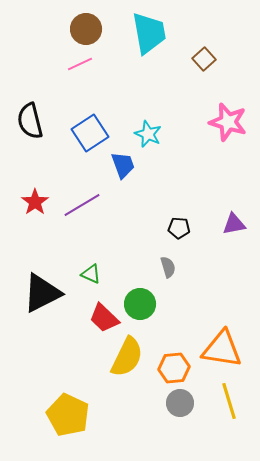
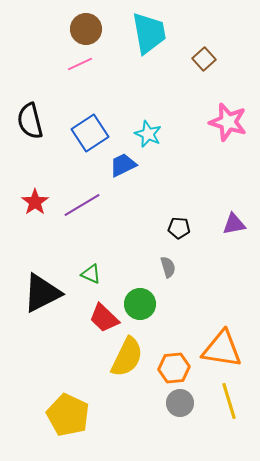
blue trapezoid: rotated 96 degrees counterclockwise
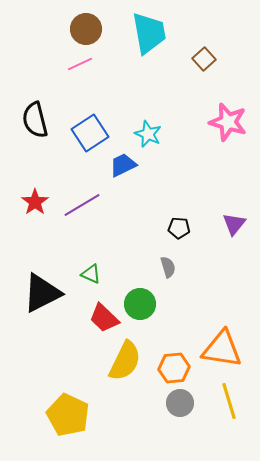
black semicircle: moved 5 px right, 1 px up
purple triangle: rotated 40 degrees counterclockwise
yellow semicircle: moved 2 px left, 4 px down
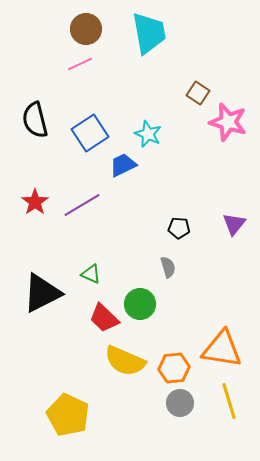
brown square: moved 6 px left, 34 px down; rotated 15 degrees counterclockwise
yellow semicircle: rotated 87 degrees clockwise
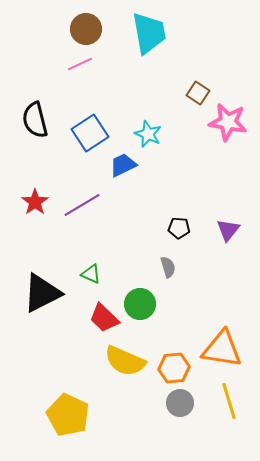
pink star: rotated 6 degrees counterclockwise
purple triangle: moved 6 px left, 6 px down
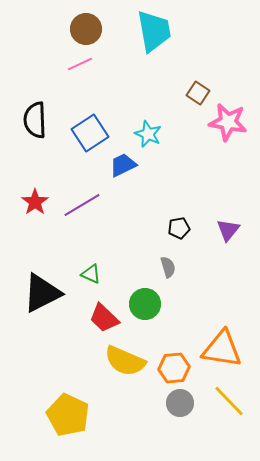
cyan trapezoid: moved 5 px right, 2 px up
black semicircle: rotated 12 degrees clockwise
black pentagon: rotated 15 degrees counterclockwise
green circle: moved 5 px right
yellow line: rotated 27 degrees counterclockwise
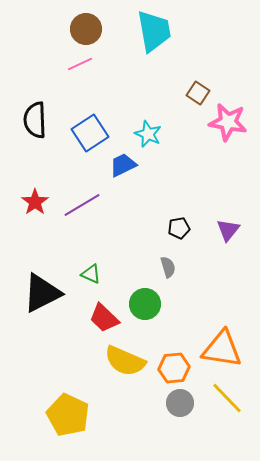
yellow line: moved 2 px left, 3 px up
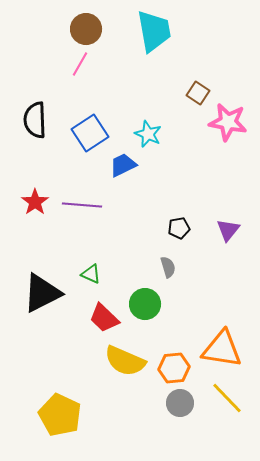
pink line: rotated 35 degrees counterclockwise
purple line: rotated 36 degrees clockwise
yellow pentagon: moved 8 px left
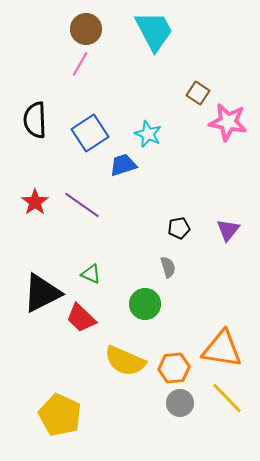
cyan trapezoid: rotated 18 degrees counterclockwise
blue trapezoid: rotated 8 degrees clockwise
purple line: rotated 30 degrees clockwise
red trapezoid: moved 23 px left
